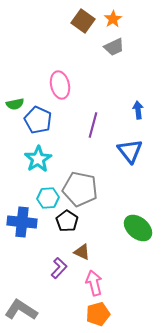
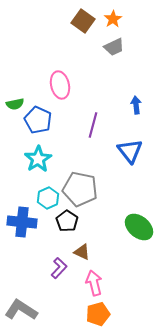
blue arrow: moved 2 px left, 5 px up
cyan hexagon: rotated 20 degrees counterclockwise
green ellipse: moved 1 px right, 1 px up
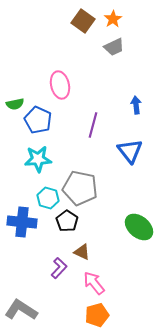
cyan star: rotated 28 degrees clockwise
gray pentagon: moved 1 px up
cyan hexagon: rotated 20 degrees counterclockwise
pink arrow: rotated 25 degrees counterclockwise
orange pentagon: moved 1 px left, 1 px down
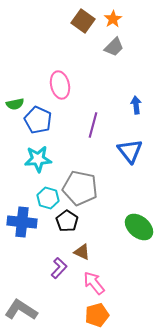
gray trapezoid: rotated 20 degrees counterclockwise
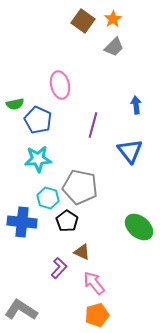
gray pentagon: moved 1 px up
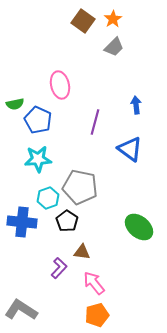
purple line: moved 2 px right, 3 px up
blue triangle: moved 2 px up; rotated 16 degrees counterclockwise
cyan hexagon: rotated 25 degrees clockwise
brown triangle: rotated 18 degrees counterclockwise
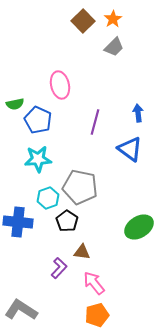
brown square: rotated 10 degrees clockwise
blue arrow: moved 2 px right, 8 px down
blue cross: moved 4 px left
green ellipse: rotated 72 degrees counterclockwise
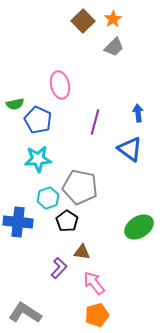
gray L-shape: moved 4 px right, 3 px down
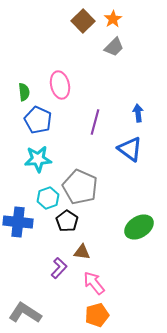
green semicircle: moved 9 px right, 12 px up; rotated 84 degrees counterclockwise
gray pentagon: rotated 12 degrees clockwise
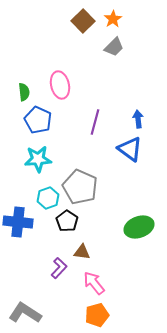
blue arrow: moved 6 px down
green ellipse: rotated 12 degrees clockwise
